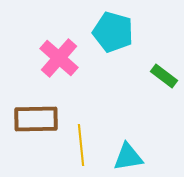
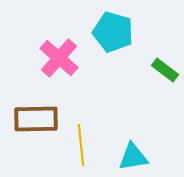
green rectangle: moved 1 px right, 6 px up
cyan triangle: moved 5 px right
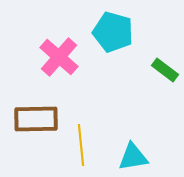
pink cross: moved 1 px up
